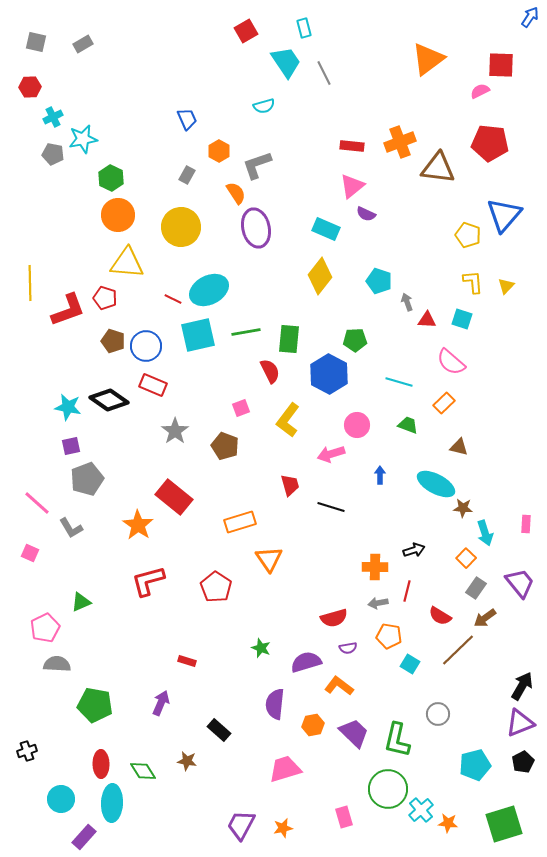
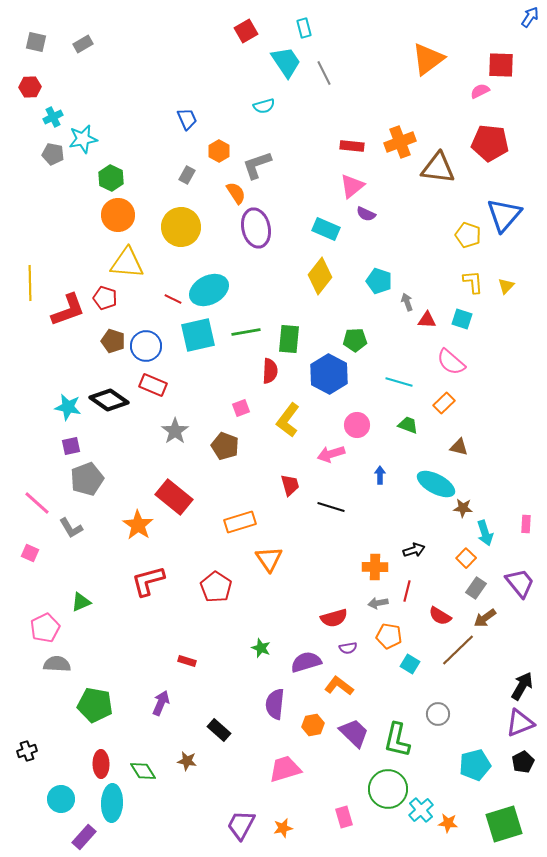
red semicircle at (270, 371): rotated 30 degrees clockwise
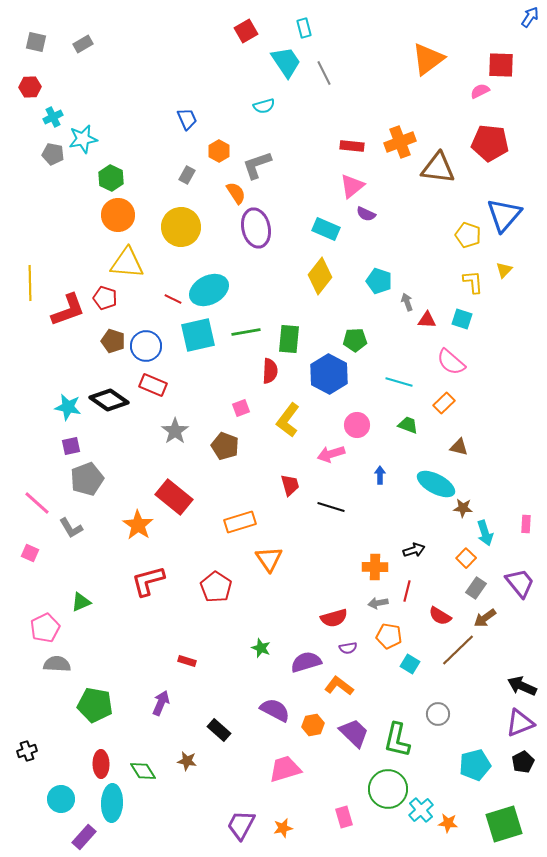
yellow triangle at (506, 286): moved 2 px left, 16 px up
black arrow at (522, 686): rotated 96 degrees counterclockwise
purple semicircle at (275, 704): moved 6 px down; rotated 112 degrees clockwise
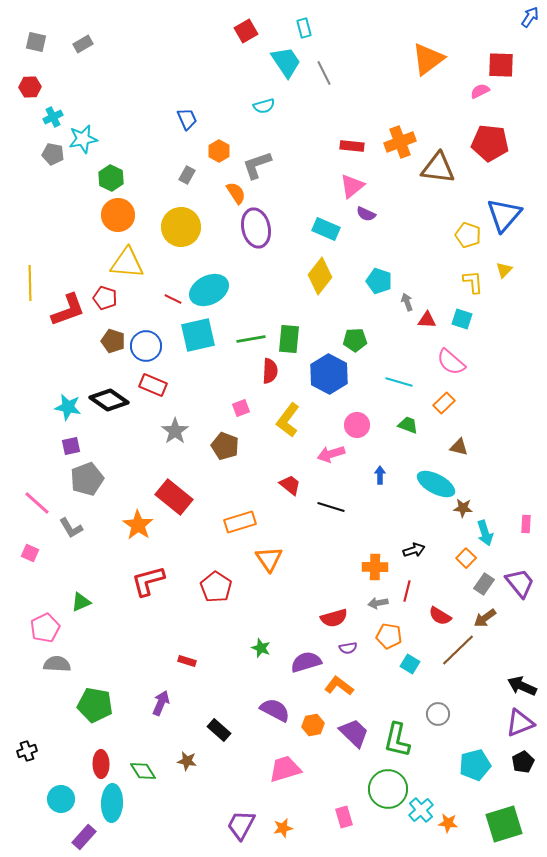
green line at (246, 332): moved 5 px right, 7 px down
red trapezoid at (290, 485): rotated 35 degrees counterclockwise
gray rectangle at (476, 588): moved 8 px right, 4 px up
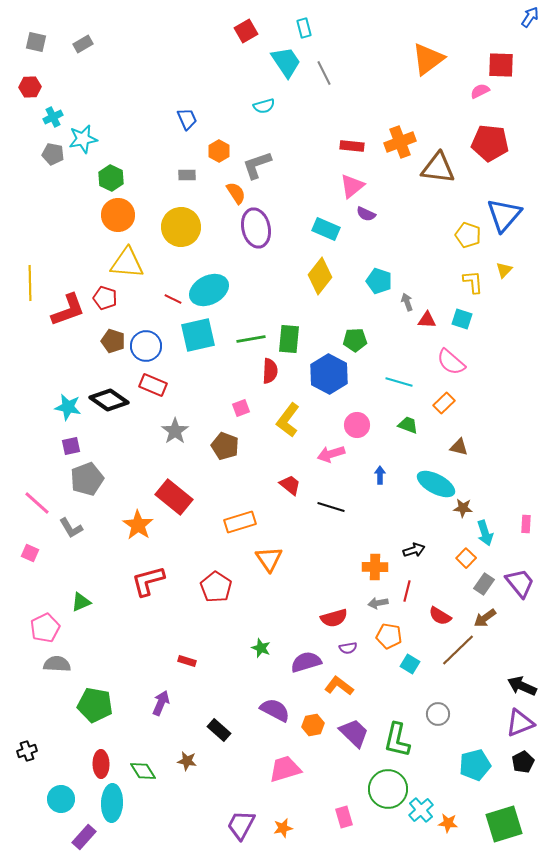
gray rectangle at (187, 175): rotated 60 degrees clockwise
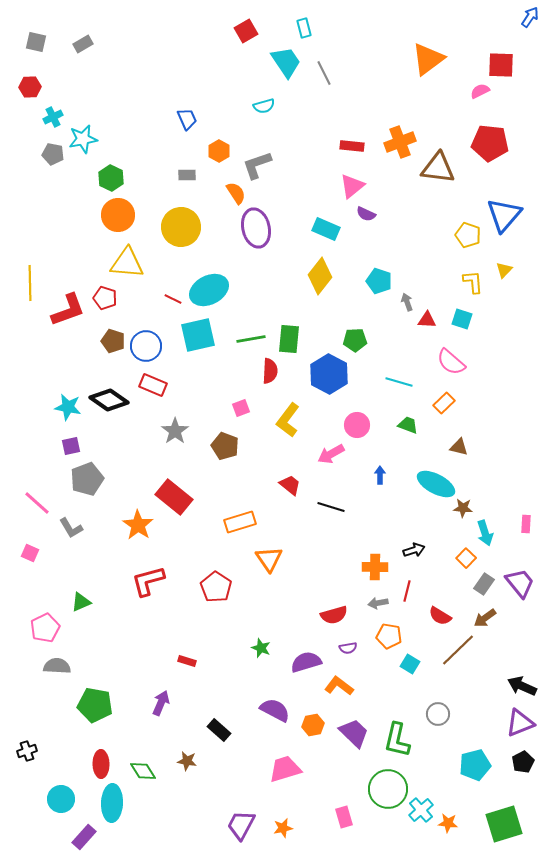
pink arrow at (331, 454): rotated 12 degrees counterclockwise
red semicircle at (334, 618): moved 3 px up
gray semicircle at (57, 664): moved 2 px down
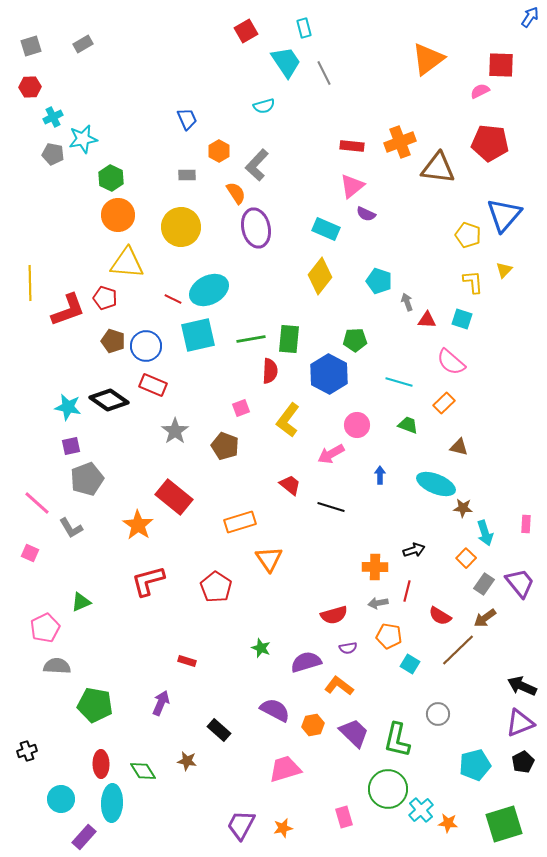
gray square at (36, 42): moved 5 px left, 4 px down; rotated 30 degrees counterclockwise
gray L-shape at (257, 165): rotated 28 degrees counterclockwise
cyan ellipse at (436, 484): rotated 6 degrees counterclockwise
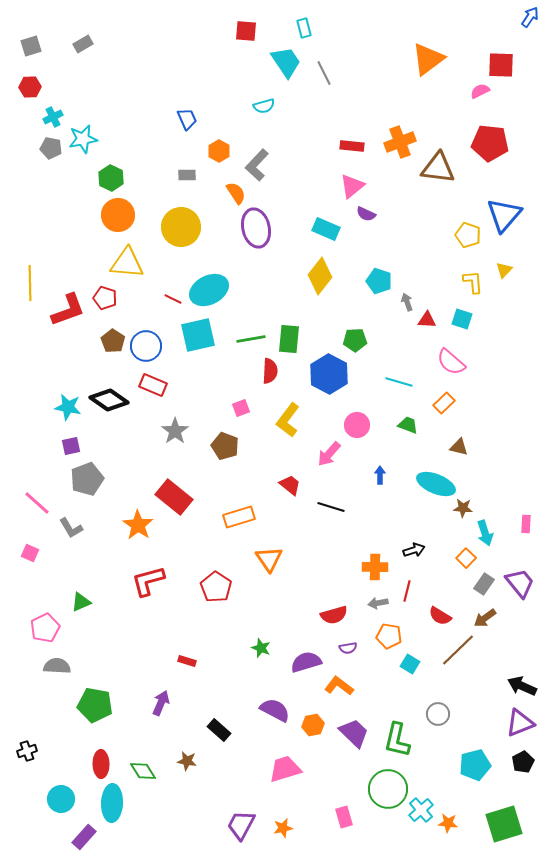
red square at (246, 31): rotated 35 degrees clockwise
gray pentagon at (53, 154): moved 2 px left, 6 px up
brown pentagon at (113, 341): rotated 15 degrees clockwise
pink arrow at (331, 454): moved 2 px left; rotated 20 degrees counterclockwise
orange rectangle at (240, 522): moved 1 px left, 5 px up
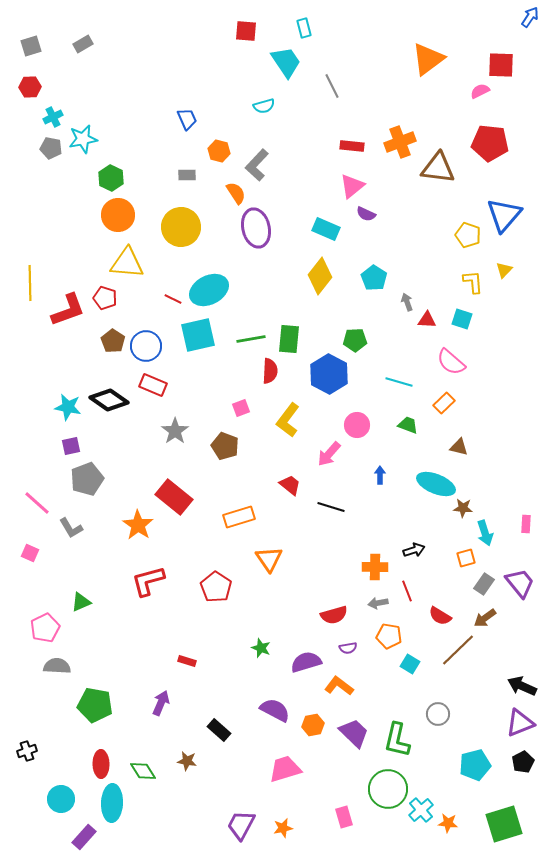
gray line at (324, 73): moved 8 px right, 13 px down
orange hexagon at (219, 151): rotated 15 degrees counterclockwise
cyan pentagon at (379, 281): moved 5 px left, 3 px up; rotated 15 degrees clockwise
orange square at (466, 558): rotated 30 degrees clockwise
red line at (407, 591): rotated 35 degrees counterclockwise
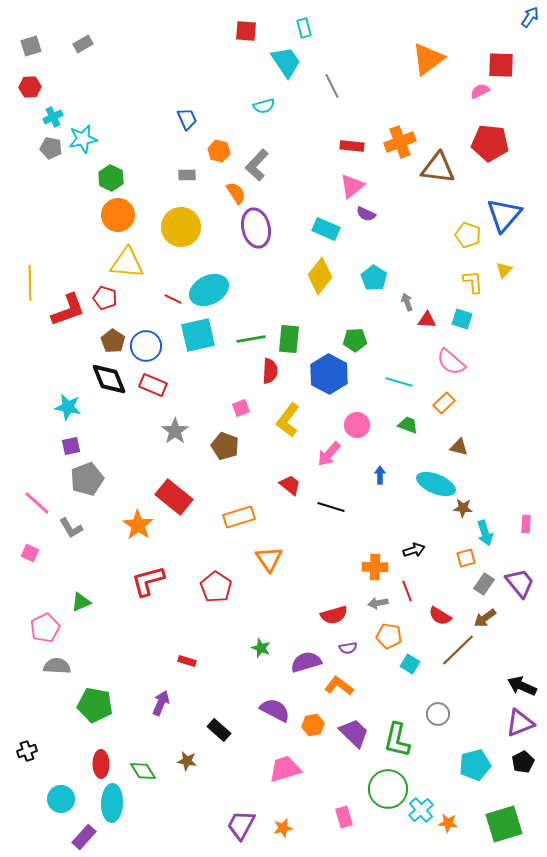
black diamond at (109, 400): moved 21 px up; rotated 33 degrees clockwise
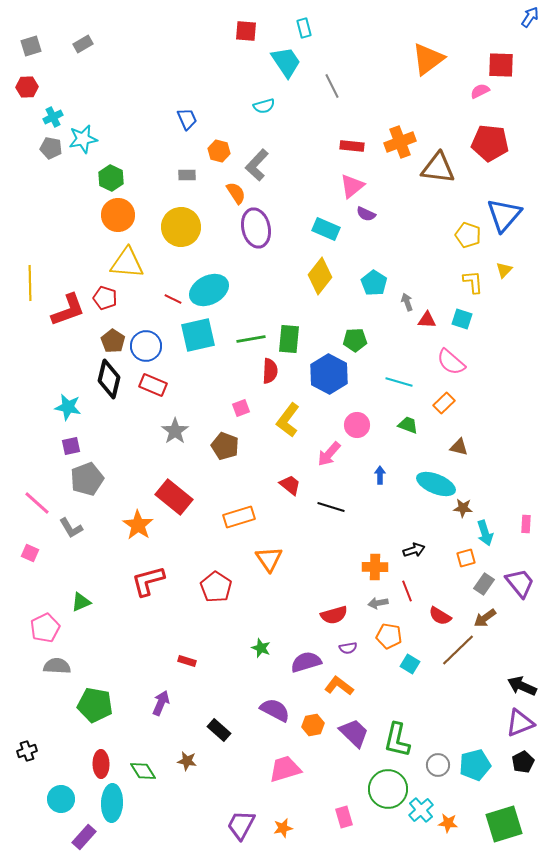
red hexagon at (30, 87): moved 3 px left
cyan pentagon at (374, 278): moved 5 px down
black diamond at (109, 379): rotated 36 degrees clockwise
gray circle at (438, 714): moved 51 px down
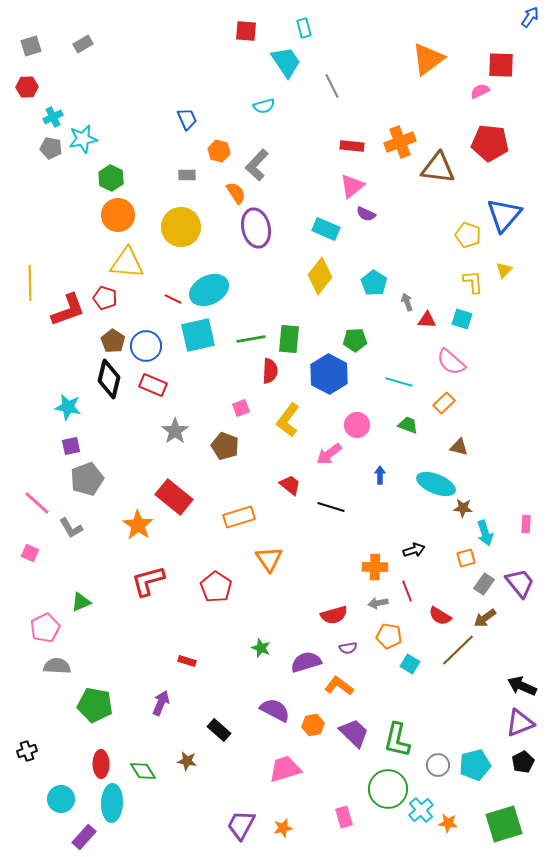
pink arrow at (329, 454): rotated 12 degrees clockwise
